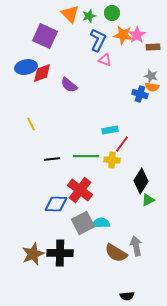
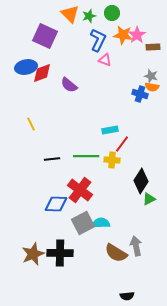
green triangle: moved 1 px right, 1 px up
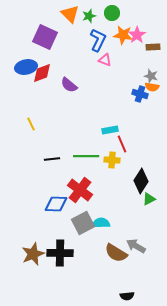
purple square: moved 1 px down
red line: rotated 60 degrees counterclockwise
gray arrow: rotated 48 degrees counterclockwise
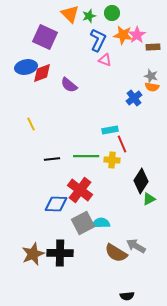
blue cross: moved 6 px left, 4 px down; rotated 35 degrees clockwise
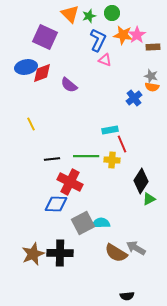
red cross: moved 10 px left, 8 px up; rotated 10 degrees counterclockwise
gray arrow: moved 2 px down
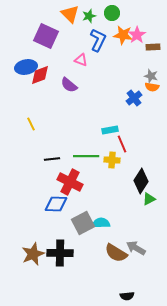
purple square: moved 1 px right, 1 px up
pink triangle: moved 24 px left
red diamond: moved 2 px left, 2 px down
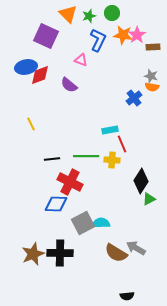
orange triangle: moved 2 px left
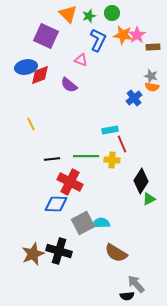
gray arrow: moved 36 px down; rotated 18 degrees clockwise
black cross: moved 1 px left, 2 px up; rotated 15 degrees clockwise
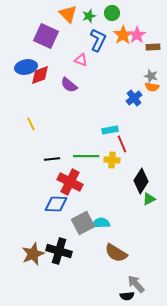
orange star: rotated 30 degrees clockwise
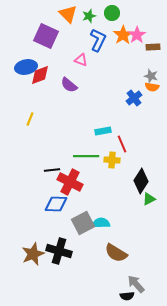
yellow line: moved 1 px left, 5 px up; rotated 48 degrees clockwise
cyan rectangle: moved 7 px left, 1 px down
black line: moved 11 px down
